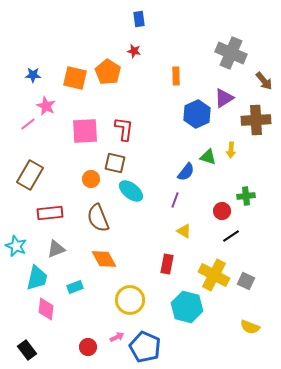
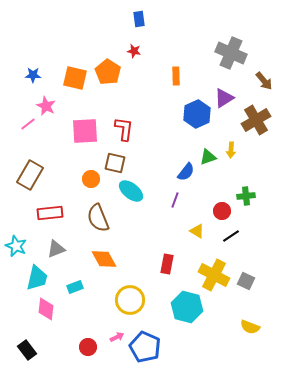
brown cross at (256, 120): rotated 28 degrees counterclockwise
green triangle at (208, 157): rotated 36 degrees counterclockwise
yellow triangle at (184, 231): moved 13 px right
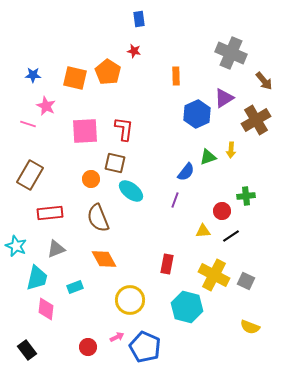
pink line at (28, 124): rotated 56 degrees clockwise
yellow triangle at (197, 231): moved 6 px right; rotated 35 degrees counterclockwise
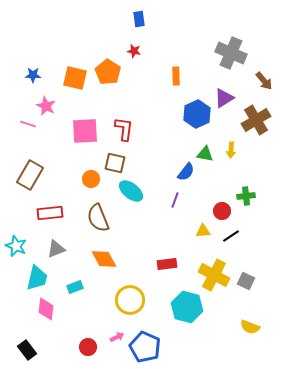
green triangle at (208, 157): moved 3 px left, 3 px up; rotated 30 degrees clockwise
red rectangle at (167, 264): rotated 72 degrees clockwise
